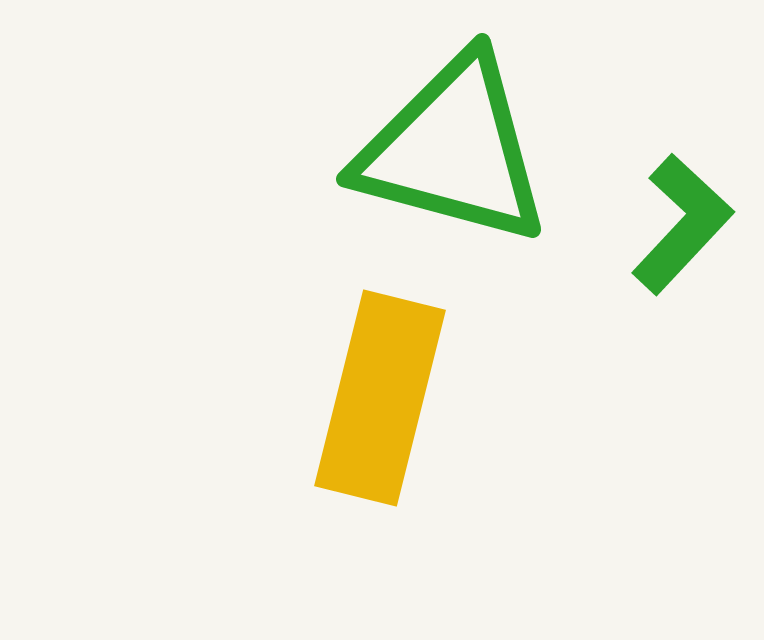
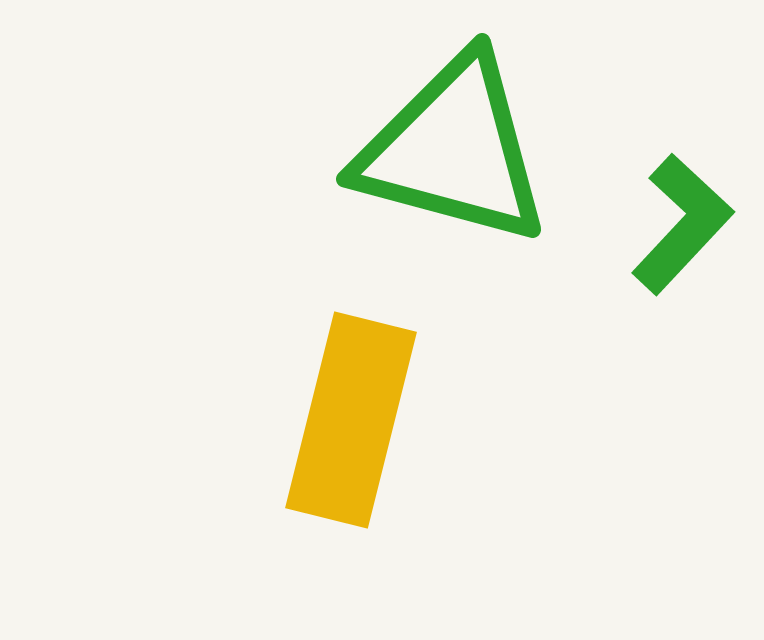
yellow rectangle: moved 29 px left, 22 px down
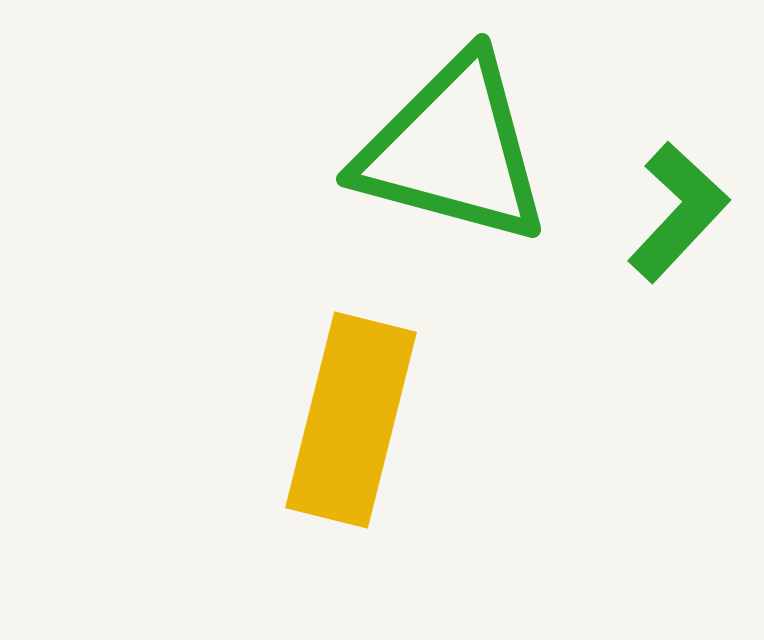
green L-shape: moved 4 px left, 12 px up
